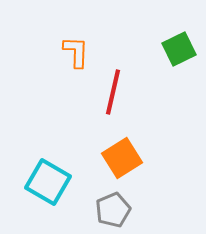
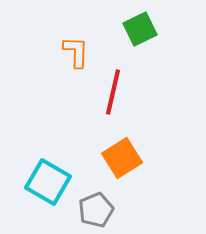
green square: moved 39 px left, 20 px up
gray pentagon: moved 17 px left
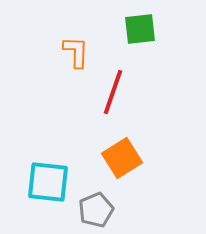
green square: rotated 20 degrees clockwise
red line: rotated 6 degrees clockwise
cyan square: rotated 24 degrees counterclockwise
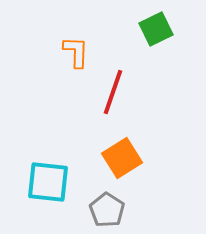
green square: moved 16 px right; rotated 20 degrees counterclockwise
gray pentagon: moved 11 px right; rotated 16 degrees counterclockwise
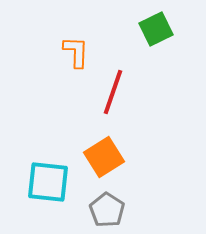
orange square: moved 18 px left, 1 px up
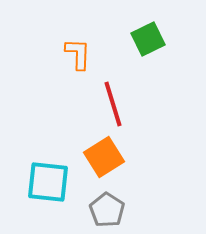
green square: moved 8 px left, 10 px down
orange L-shape: moved 2 px right, 2 px down
red line: moved 12 px down; rotated 36 degrees counterclockwise
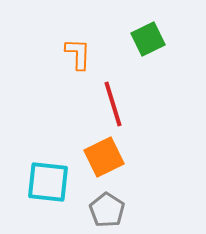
orange square: rotated 6 degrees clockwise
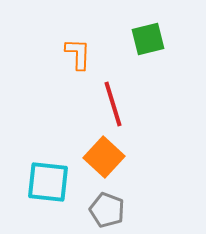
green square: rotated 12 degrees clockwise
orange square: rotated 21 degrees counterclockwise
gray pentagon: rotated 12 degrees counterclockwise
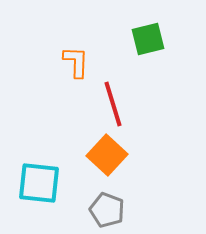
orange L-shape: moved 2 px left, 8 px down
orange square: moved 3 px right, 2 px up
cyan square: moved 9 px left, 1 px down
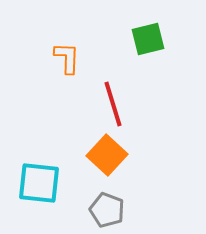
orange L-shape: moved 9 px left, 4 px up
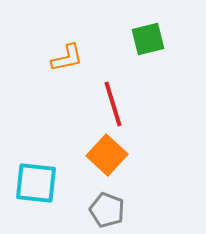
orange L-shape: rotated 76 degrees clockwise
cyan square: moved 3 px left
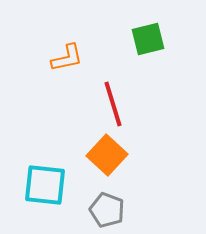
cyan square: moved 9 px right, 2 px down
